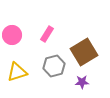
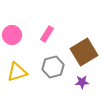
gray hexagon: moved 1 px left, 1 px down
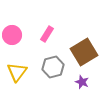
yellow triangle: rotated 35 degrees counterclockwise
purple star: rotated 24 degrees clockwise
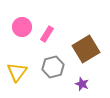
pink circle: moved 10 px right, 8 px up
brown square: moved 2 px right, 3 px up
purple star: moved 2 px down
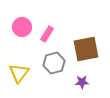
brown square: rotated 20 degrees clockwise
gray hexagon: moved 1 px right, 4 px up
yellow triangle: moved 2 px right, 1 px down
purple star: moved 2 px up; rotated 24 degrees counterclockwise
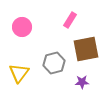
pink rectangle: moved 23 px right, 14 px up
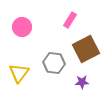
brown square: rotated 16 degrees counterclockwise
gray hexagon: rotated 20 degrees clockwise
